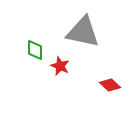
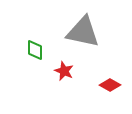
red star: moved 4 px right, 5 px down
red diamond: rotated 15 degrees counterclockwise
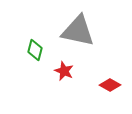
gray triangle: moved 5 px left, 1 px up
green diamond: rotated 15 degrees clockwise
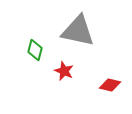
red diamond: rotated 15 degrees counterclockwise
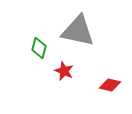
green diamond: moved 4 px right, 2 px up
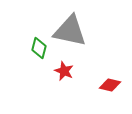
gray triangle: moved 8 px left
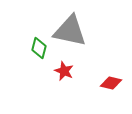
red diamond: moved 1 px right, 2 px up
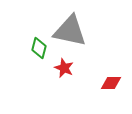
red star: moved 3 px up
red diamond: rotated 15 degrees counterclockwise
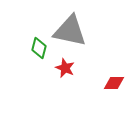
red star: moved 1 px right
red diamond: moved 3 px right
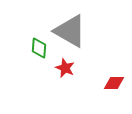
gray triangle: rotated 18 degrees clockwise
green diamond: rotated 10 degrees counterclockwise
